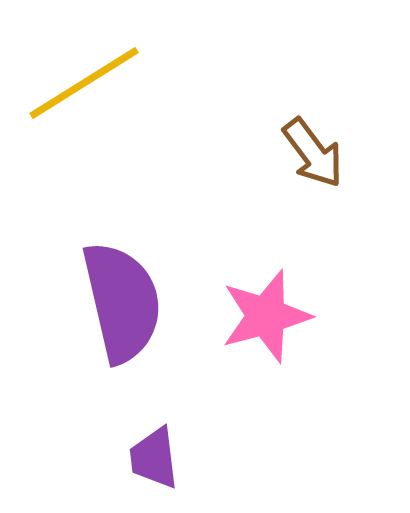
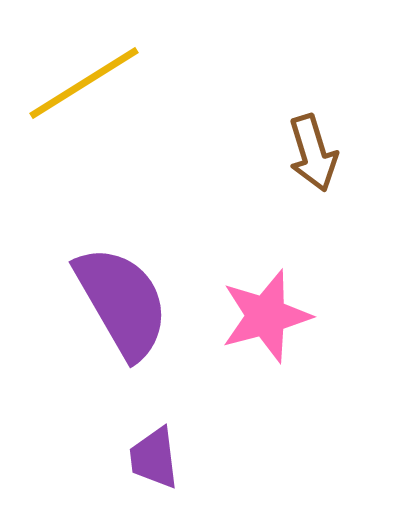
brown arrow: rotated 20 degrees clockwise
purple semicircle: rotated 17 degrees counterclockwise
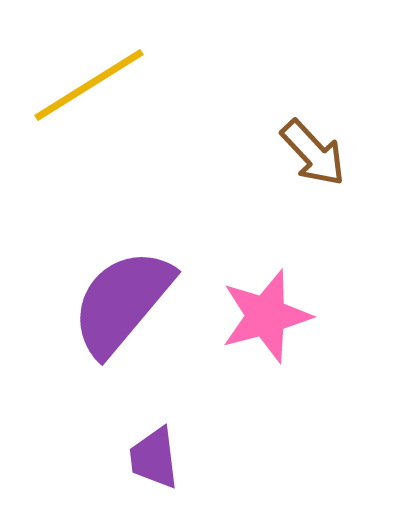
yellow line: moved 5 px right, 2 px down
brown arrow: rotated 26 degrees counterclockwise
purple semicircle: rotated 110 degrees counterclockwise
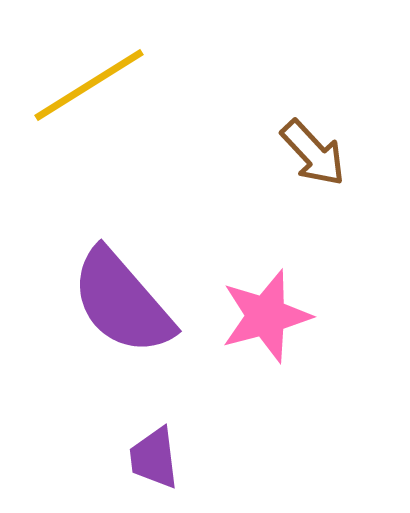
purple semicircle: rotated 81 degrees counterclockwise
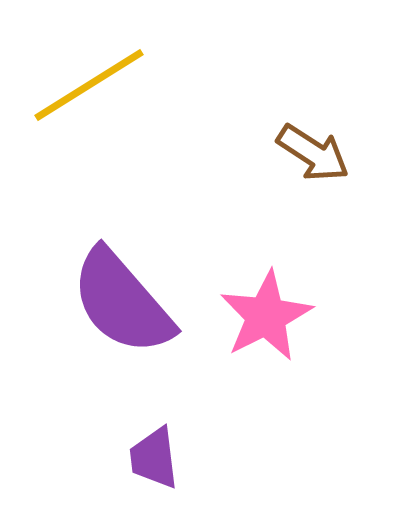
brown arrow: rotated 14 degrees counterclockwise
pink star: rotated 12 degrees counterclockwise
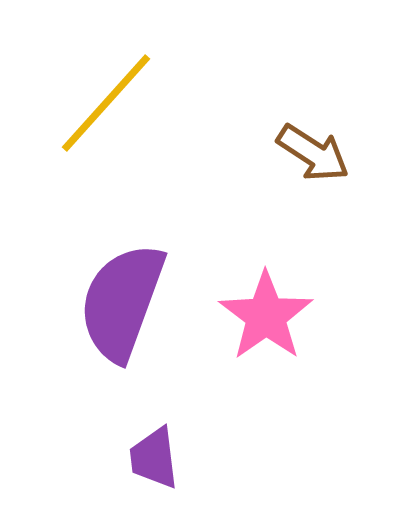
yellow line: moved 17 px right, 18 px down; rotated 16 degrees counterclockwise
purple semicircle: rotated 61 degrees clockwise
pink star: rotated 8 degrees counterclockwise
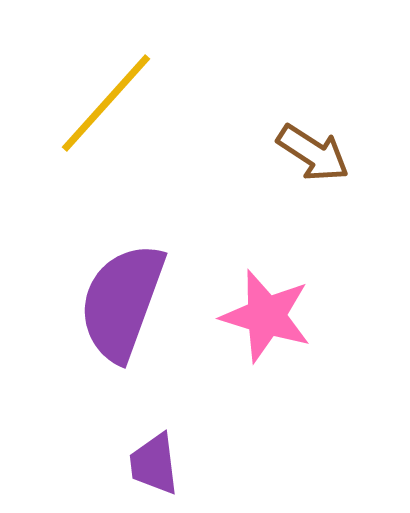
pink star: rotated 20 degrees counterclockwise
purple trapezoid: moved 6 px down
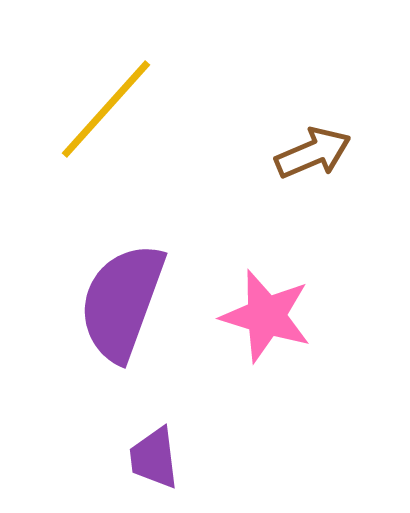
yellow line: moved 6 px down
brown arrow: rotated 56 degrees counterclockwise
purple trapezoid: moved 6 px up
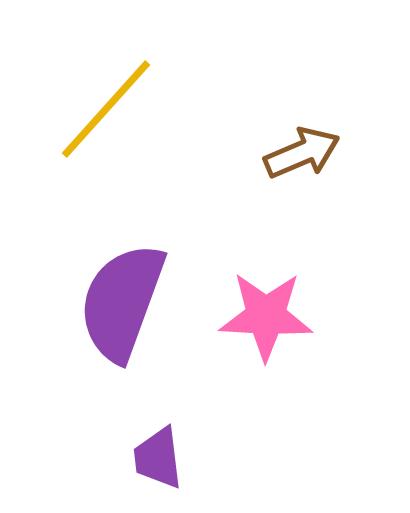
brown arrow: moved 11 px left
pink star: rotated 14 degrees counterclockwise
purple trapezoid: moved 4 px right
